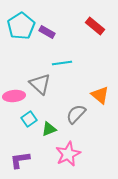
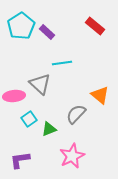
purple rectangle: rotated 14 degrees clockwise
pink star: moved 4 px right, 2 px down
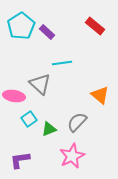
pink ellipse: rotated 15 degrees clockwise
gray semicircle: moved 1 px right, 8 px down
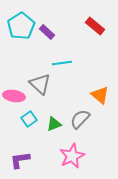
gray semicircle: moved 3 px right, 3 px up
green triangle: moved 5 px right, 5 px up
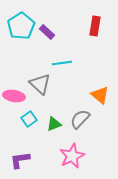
red rectangle: rotated 60 degrees clockwise
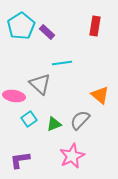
gray semicircle: moved 1 px down
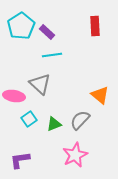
red rectangle: rotated 12 degrees counterclockwise
cyan line: moved 10 px left, 8 px up
pink star: moved 3 px right, 1 px up
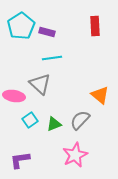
purple rectangle: rotated 28 degrees counterclockwise
cyan line: moved 3 px down
cyan square: moved 1 px right, 1 px down
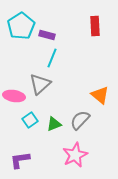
purple rectangle: moved 3 px down
cyan line: rotated 60 degrees counterclockwise
gray triangle: rotated 35 degrees clockwise
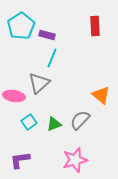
gray triangle: moved 1 px left, 1 px up
orange triangle: moved 1 px right
cyan square: moved 1 px left, 2 px down
pink star: moved 5 px down; rotated 10 degrees clockwise
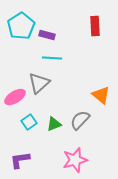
cyan line: rotated 72 degrees clockwise
pink ellipse: moved 1 px right, 1 px down; rotated 40 degrees counterclockwise
